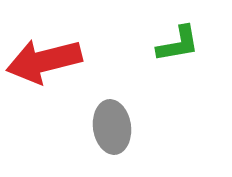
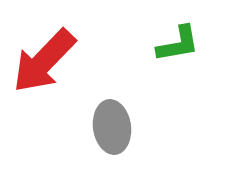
red arrow: rotated 32 degrees counterclockwise
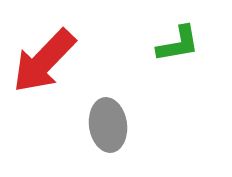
gray ellipse: moved 4 px left, 2 px up
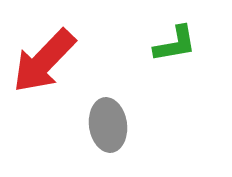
green L-shape: moved 3 px left
